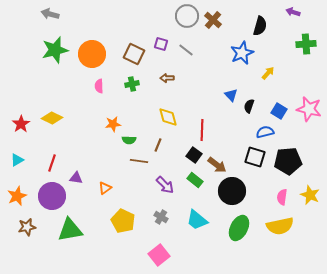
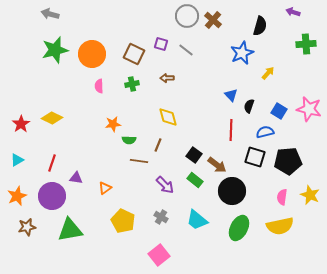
red line at (202, 130): moved 29 px right
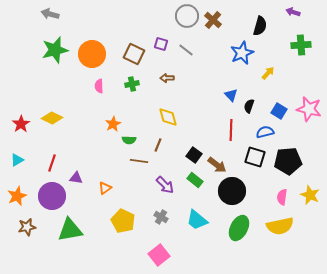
green cross at (306, 44): moved 5 px left, 1 px down
orange star at (113, 124): rotated 21 degrees counterclockwise
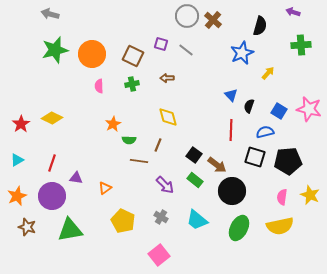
brown square at (134, 54): moved 1 px left, 2 px down
brown star at (27, 227): rotated 30 degrees clockwise
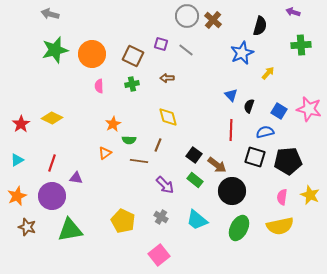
orange triangle at (105, 188): moved 35 px up
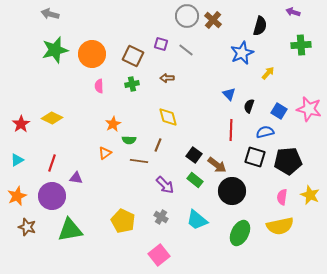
blue triangle at (231, 95): moved 2 px left, 1 px up
green ellipse at (239, 228): moved 1 px right, 5 px down
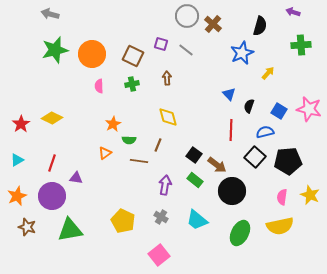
brown cross at (213, 20): moved 4 px down
brown arrow at (167, 78): rotated 88 degrees clockwise
black square at (255, 157): rotated 25 degrees clockwise
purple arrow at (165, 185): rotated 126 degrees counterclockwise
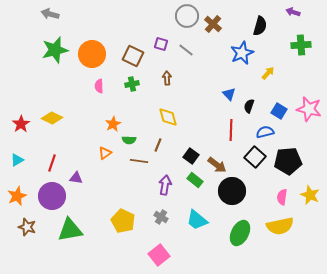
black square at (194, 155): moved 3 px left, 1 px down
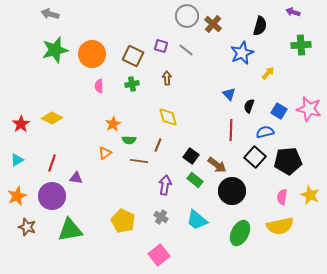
purple square at (161, 44): moved 2 px down
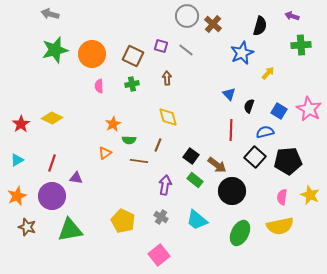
purple arrow at (293, 12): moved 1 px left, 4 px down
pink star at (309, 109): rotated 15 degrees clockwise
